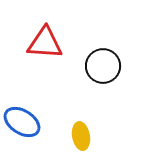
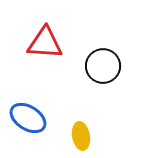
blue ellipse: moved 6 px right, 4 px up
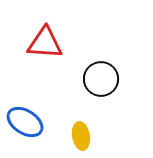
black circle: moved 2 px left, 13 px down
blue ellipse: moved 3 px left, 4 px down
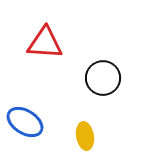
black circle: moved 2 px right, 1 px up
yellow ellipse: moved 4 px right
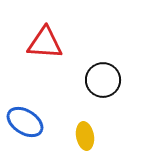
black circle: moved 2 px down
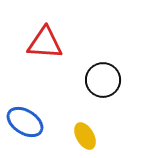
yellow ellipse: rotated 20 degrees counterclockwise
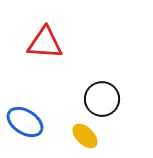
black circle: moved 1 px left, 19 px down
yellow ellipse: rotated 16 degrees counterclockwise
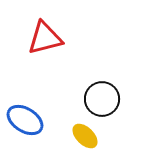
red triangle: moved 5 px up; rotated 18 degrees counterclockwise
blue ellipse: moved 2 px up
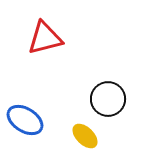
black circle: moved 6 px right
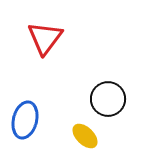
red triangle: rotated 39 degrees counterclockwise
blue ellipse: rotated 72 degrees clockwise
